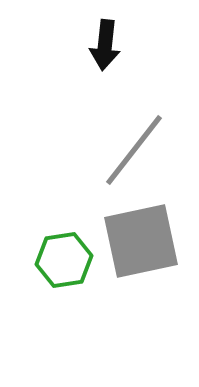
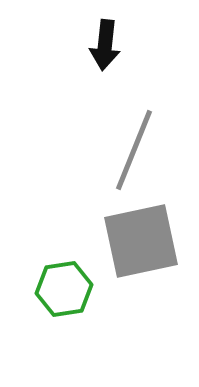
gray line: rotated 16 degrees counterclockwise
green hexagon: moved 29 px down
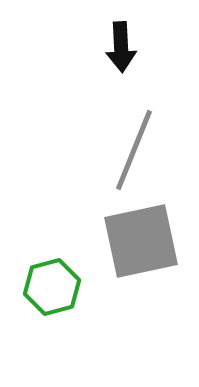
black arrow: moved 16 px right, 2 px down; rotated 9 degrees counterclockwise
green hexagon: moved 12 px left, 2 px up; rotated 6 degrees counterclockwise
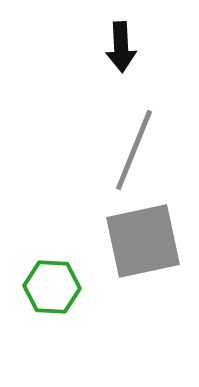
gray square: moved 2 px right
green hexagon: rotated 18 degrees clockwise
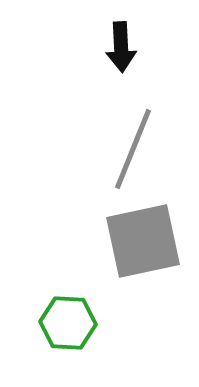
gray line: moved 1 px left, 1 px up
green hexagon: moved 16 px right, 36 px down
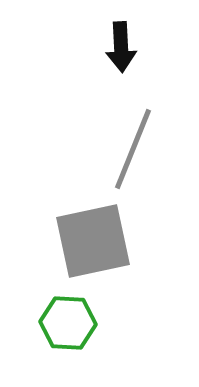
gray square: moved 50 px left
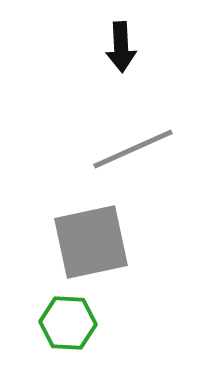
gray line: rotated 44 degrees clockwise
gray square: moved 2 px left, 1 px down
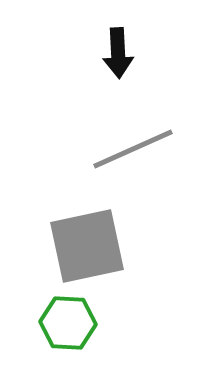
black arrow: moved 3 px left, 6 px down
gray square: moved 4 px left, 4 px down
